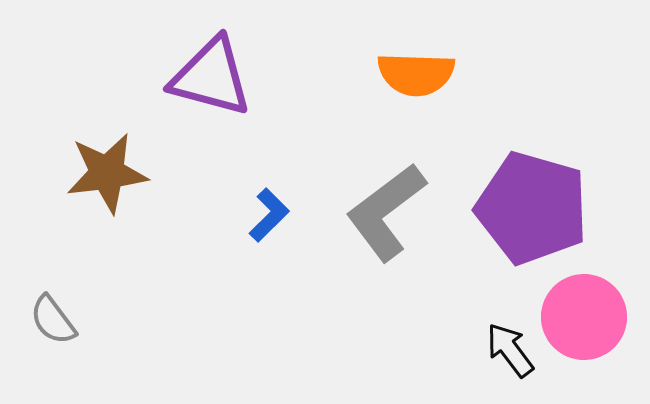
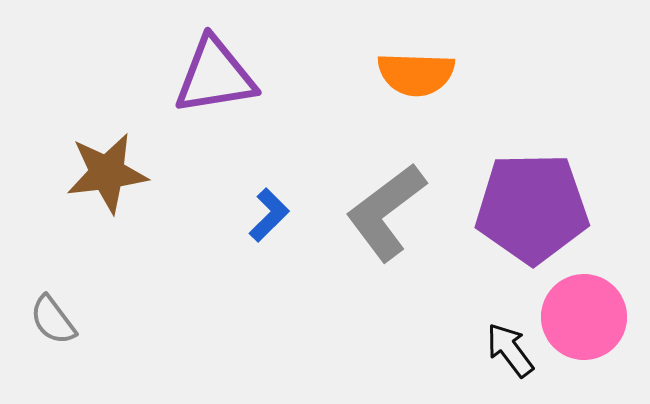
purple triangle: moved 4 px right, 1 px up; rotated 24 degrees counterclockwise
purple pentagon: rotated 17 degrees counterclockwise
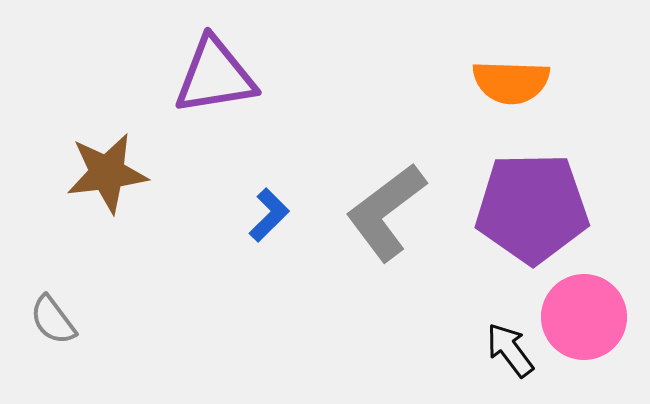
orange semicircle: moved 95 px right, 8 px down
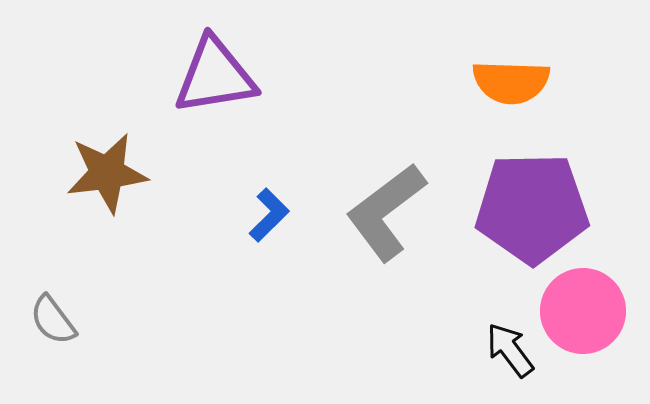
pink circle: moved 1 px left, 6 px up
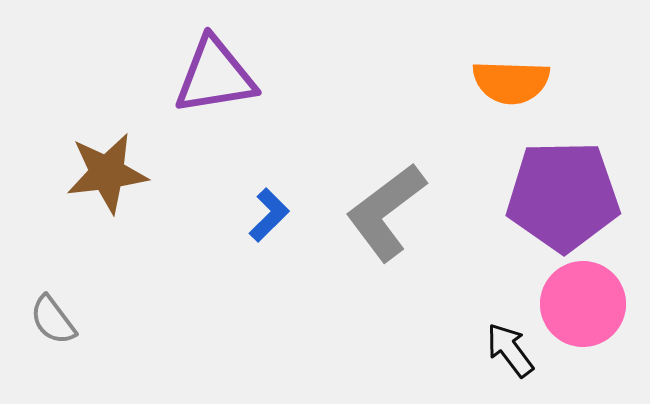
purple pentagon: moved 31 px right, 12 px up
pink circle: moved 7 px up
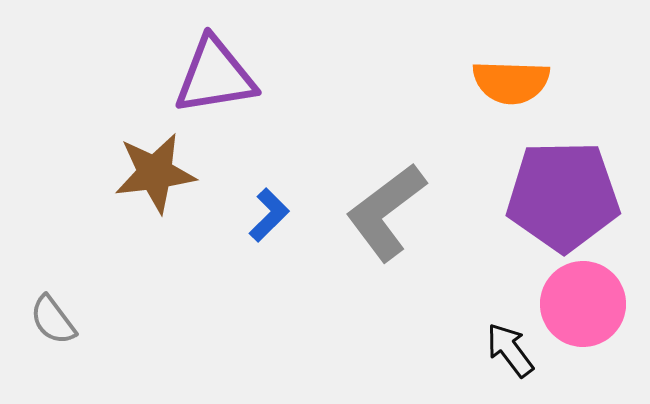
brown star: moved 48 px right
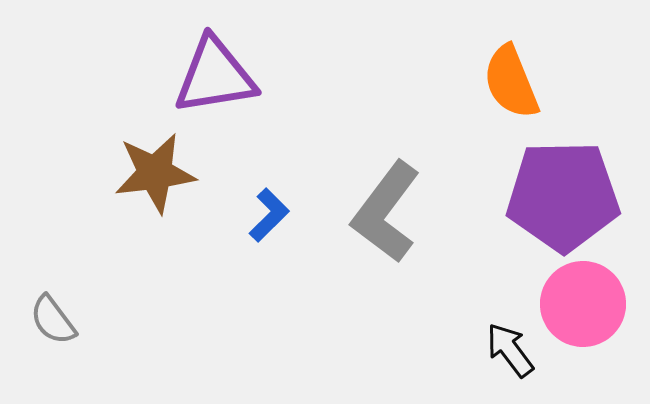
orange semicircle: rotated 66 degrees clockwise
gray L-shape: rotated 16 degrees counterclockwise
